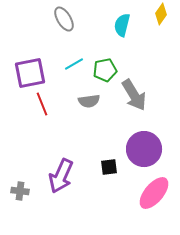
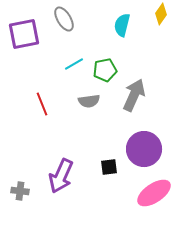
purple square: moved 6 px left, 39 px up
gray arrow: rotated 124 degrees counterclockwise
pink ellipse: rotated 16 degrees clockwise
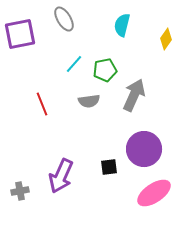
yellow diamond: moved 5 px right, 25 px down
purple square: moved 4 px left
cyan line: rotated 18 degrees counterclockwise
gray cross: rotated 18 degrees counterclockwise
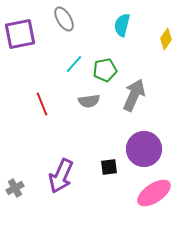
gray cross: moved 5 px left, 3 px up; rotated 18 degrees counterclockwise
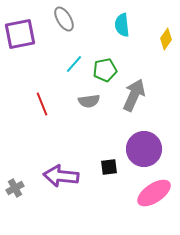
cyan semicircle: rotated 20 degrees counterclockwise
purple arrow: rotated 72 degrees clockwise
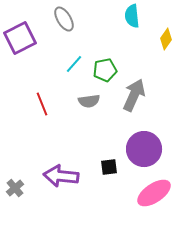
cyan semicircle: moved 10 px right, 9 px up
purple square: moved 4 px down; rotated 16 degrees counterclockwise
gray cross: rotated 12 degrees counterclockwise
